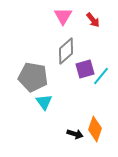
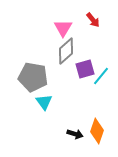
pink triangle: moved 12 px down
orange diamond: moved 2 px right, 2 px down
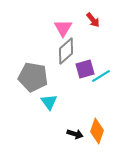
cyan line: rotated 18 degrees clockwise
cyan triangle: moved 5 px right
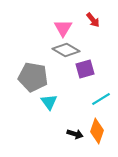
gray diamond: moved 1 px up; rotated 72 degrees clockwise
cyan line: moved 23 px down
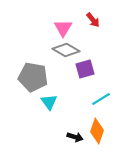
black arrow: moved 3 px down
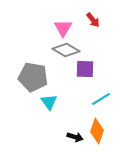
purple square: rotated 18 degrees clockwise
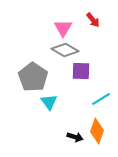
gray diamond: moved 1 px left
purple square: moved 4 px left, 2 px down
gray pentagon: rotated 24 degrees clockwise
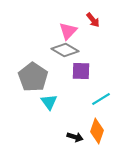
pink triangle: moved 5 px right, 3 px down; rotated 12 degrees clockwise
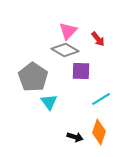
red arrow: moved 5 px right, 19 px down
orange diamond: moved 2 px right, 1 px down
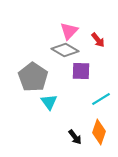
pink triangle: moved 1 px right
red arrow: moved 1 px down
black arrow: rotated 35 degrees clockwise
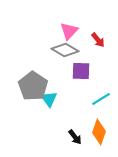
gray pentagon: moved 9 px down
cyan triangle: moved 3 px up
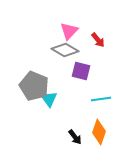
purple square: rotated 12 degrees clockwise
gray pentagon: moved 1 px right; rotated 12 degrees counterclockwise
cyan line: rotated 24 degrees clockwise
